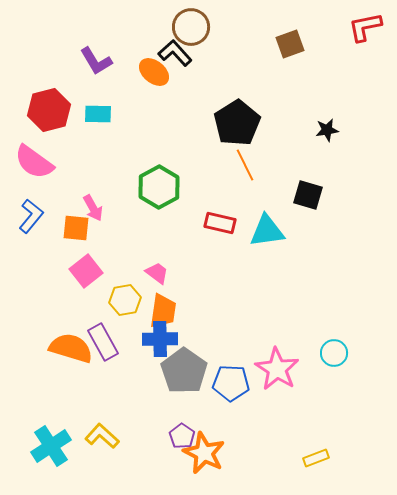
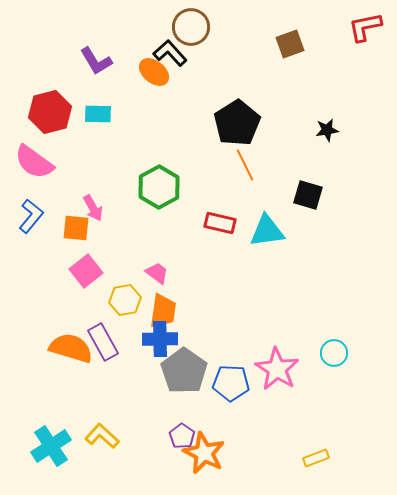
black L-shape: moved 5 px left
red hexagon: moved 1 px right, 2 px down
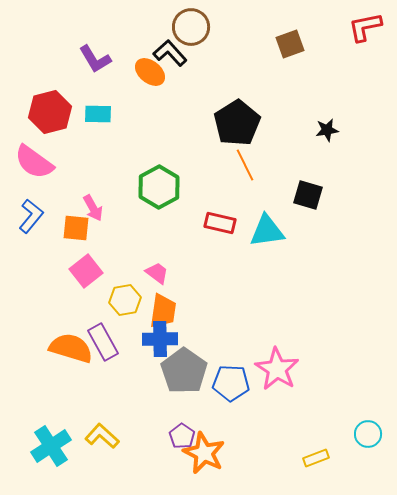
purple L-shape: moved 1 px left, 2 px up
orange ellipse: moved 4 px left
cyan circle: moved 34 px right, 81 px down
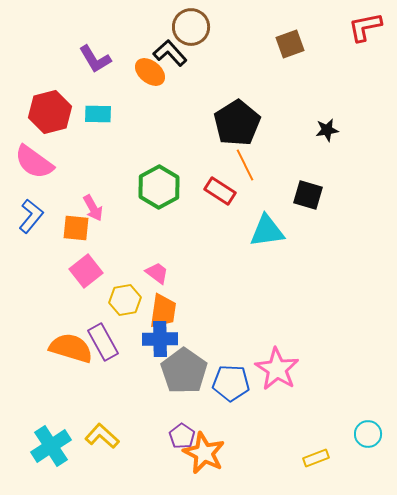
red rectangle: moved 32 px up; rotated 20 degrees clockwise
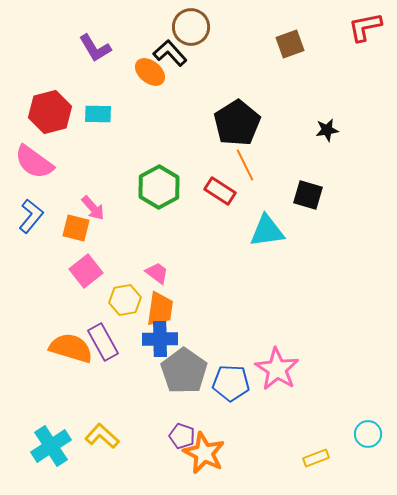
purple L-shape: moved 11 px up
pink arrow: rotated 12 degrees counterclockwise
orange square: rotated 8 degrees clockwise
orange trapezoid: moved 3 px left, 2 px up
purple pentagon: rotated 15 degrees counterclockwise
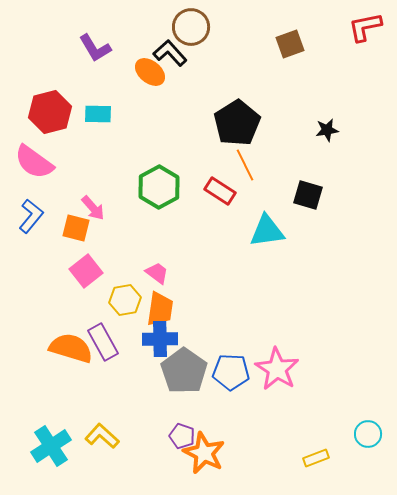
blue pentagon: moved 11 px up
